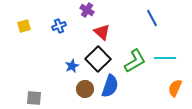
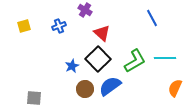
purple cross: moved 2 px left
red triangle: moved 1 px down
blue semicircle: rotated 145 degrees counterclockwise
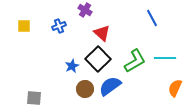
yellow square: rotated 16 degrees clockwise
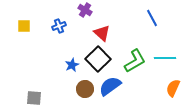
blue star: moved 1 px up
orange semicircle: moved 2 px left
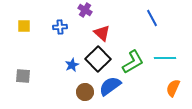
blue cross: moved 1 px right, 1 px down; rotated 16 degrees clockwise
green L-shape: moved 2 px left, 1 px down
brown circle: moved 3 px down
gray square: moved 11 px left, 22 px up
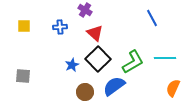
red triangle: moved 7 px left
blue semicircle: moved 4 px right
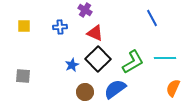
red triangle: rotated 18 degrees counterclockwise
blue semicircle: moved 1 px right, 3 px down
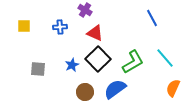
cyan line: rotated 50 degrees clockwise
gray square: moved 15 px right, 7 px up
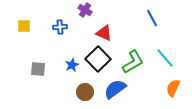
red triangle: moved 9 px right
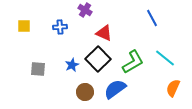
cyan line: rotated 10 degrees counterclockwise
